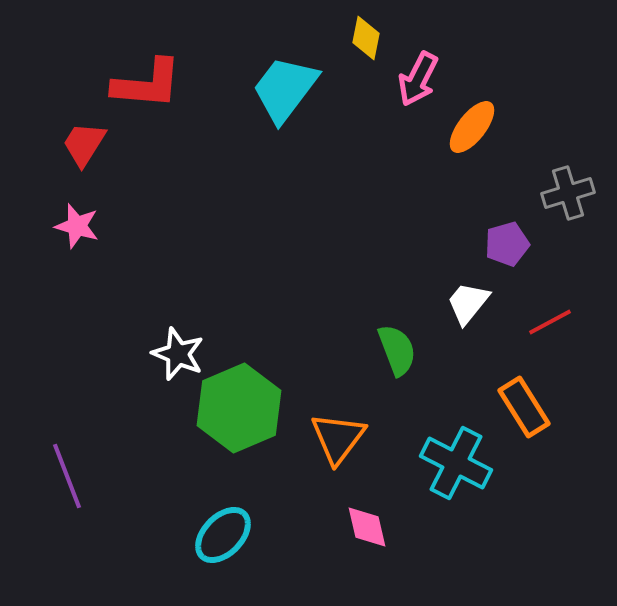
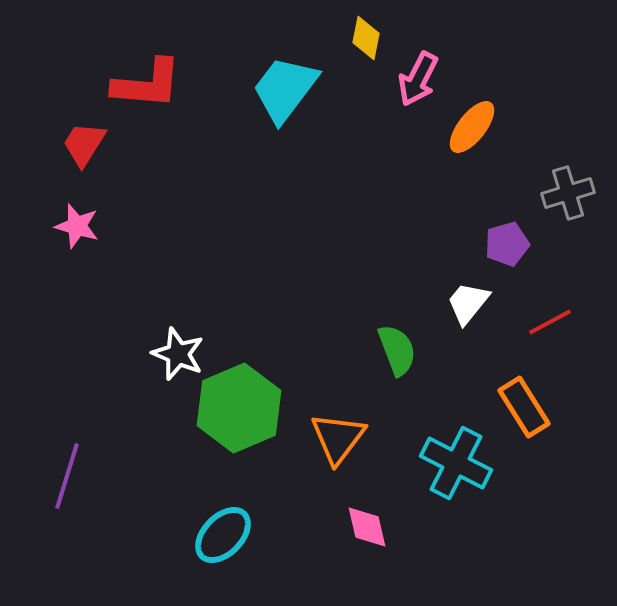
purple line: rotated 38 degrees clockwise
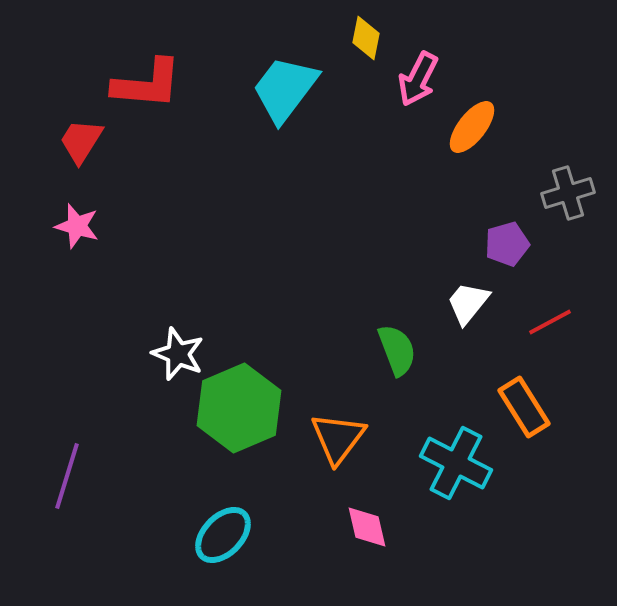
red trapezoid: moved 3 px left, 3 px up
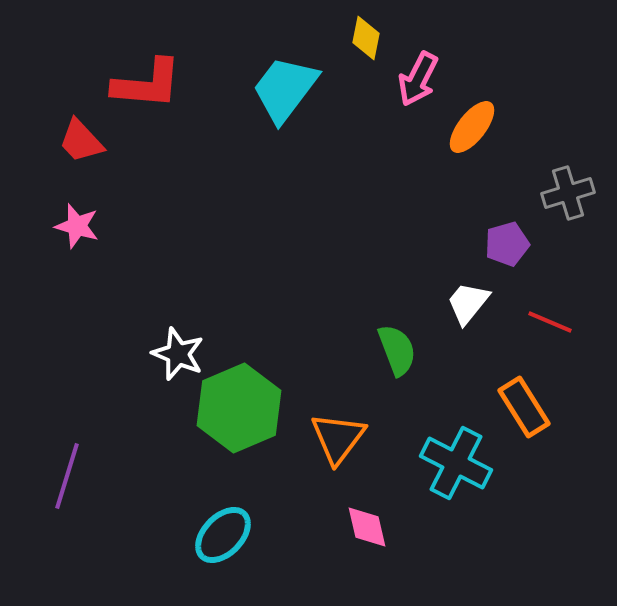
red trapezoid: rotated 75 degrees counterclockwise
red line: rotated 51 degrees clockwise
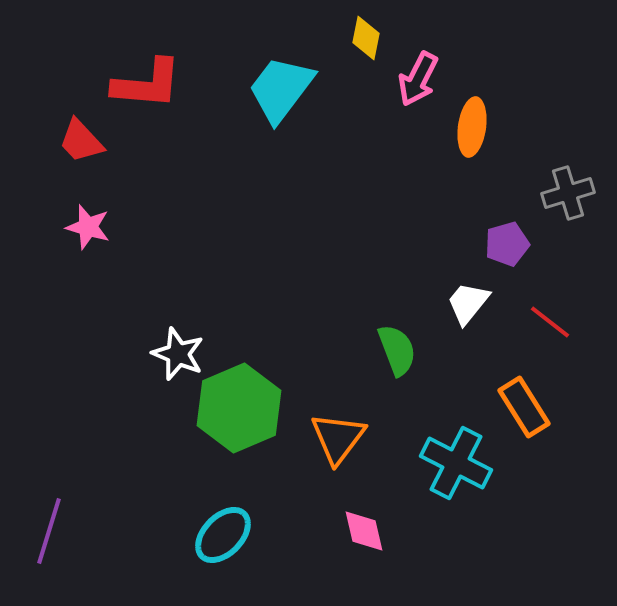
cyan trapezoid: moved 4 px left
orange ellipse: rotated 30 degrees counterclockwise
pink star: moved 11 px right, 1 px down
red line: rotated 15 degrees clockwise
purple line: moved 18 px left, 55 px down
pink diamond: moved 3 px left, 4 px down
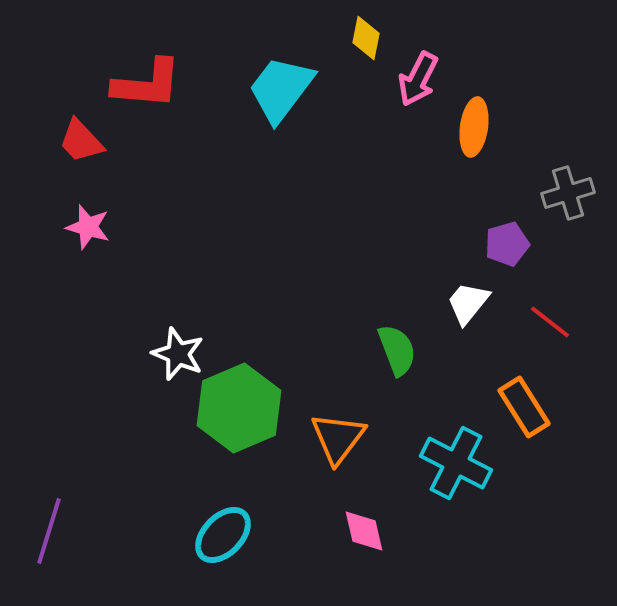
orange ellipse: moved 2 px right
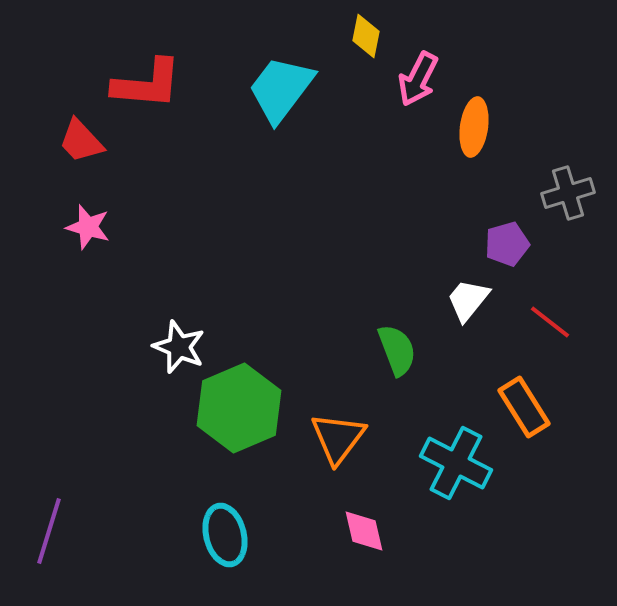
yellow diamond: moved 2 px up
white trapezoid: moved 3 px up
white star: moved 1 px right, 7 px up
cyan ellipse: moved 2 px right; rotated 58 degrees counterclockwise
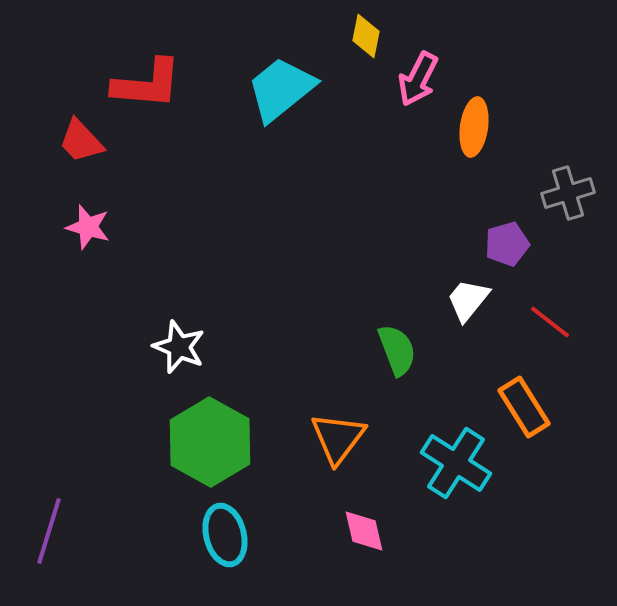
cyan trapezoid: rotated 14 degrees clockwise
green hexagon: moved 29 px left, 34 px down; rotated 8 degrees counterclockwise
cyan cross: rotated 6 degrees clockwise
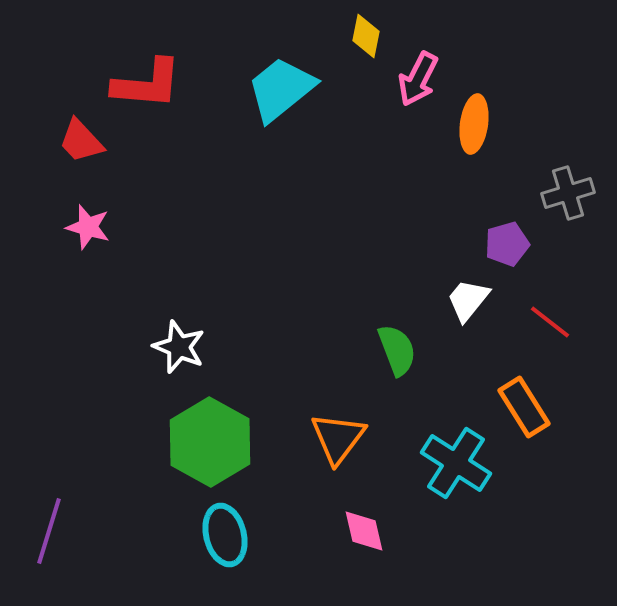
orange ellipse: moved 3 px up
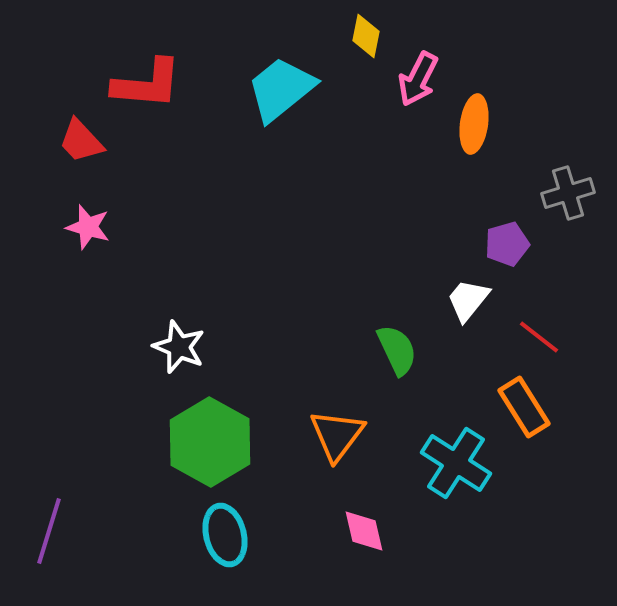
red line: moved 11 px left, 15 px down
green semicircle: rotated 4 degrees counterclockwise
orange triangle: moved 1 px left, 3 px up
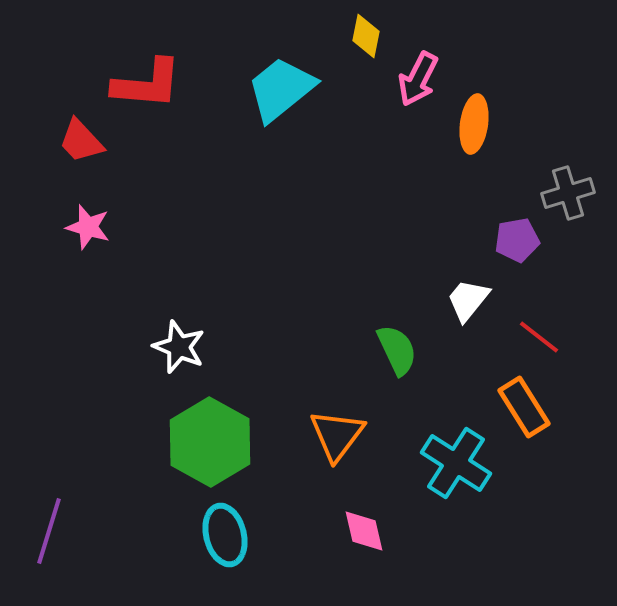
purple pentagon: moved 10 px right, 4 px up; rotated 6 degrees clockwise
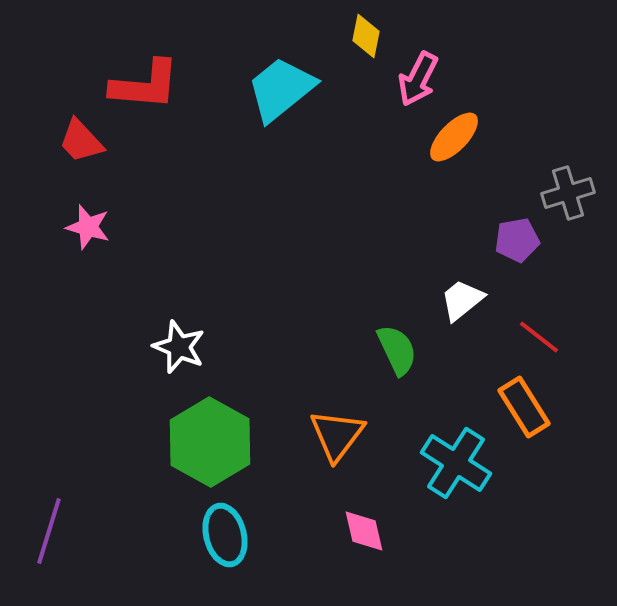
red L-shape: moved 2 px left, 1 px down
orange ellipse: moved 20 px left, 13 px down; rotated 36 degrees clockwise
white trapezoid: moved 6 px left; rotated 12 degrees clockwise
